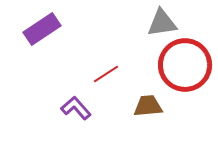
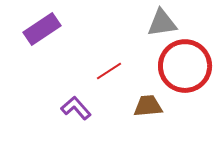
red circle: moved 1 px down
red line: moved 3 px right, 3 px up
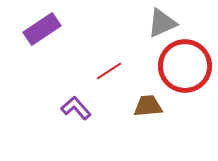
gray triangle: rotated 16 degrees counterclockwise
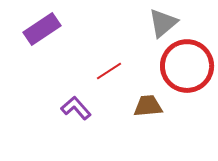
gray triangle: moved 1 px right; rotated 16 degrees counterclockwise
red circle: moved 2 px right
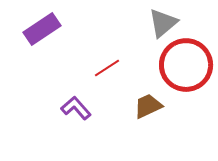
red circle: moved 1 px left, 1 px up
red line: moved 2 px left, 3 px up
brown trapezoid: rotated 20 degrees counterclockwise
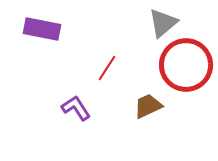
purple rectangle: rotated 45 degrees clockwise
red line: rotated 24 degrees counterclockwise
purple L-shape: rotated 8 degrees clockwise
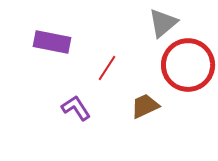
purple rectangle: moved 10 px right, 13 px down
red circle: moved 2 px right
brown trapezoid: moved 3 px left
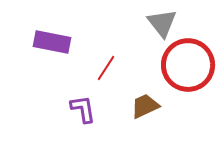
gray triangle: moved 1 px left; rotated 28 degrees counterclockwise
red line: moved 1 px left
purple L-shape: moved 7 px right, 1 px down; rotated 24 degrees clockwise
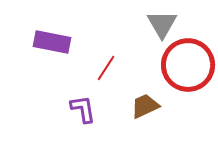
gray triangle: moved 1 px down; rotated 8 degrees clockwise
